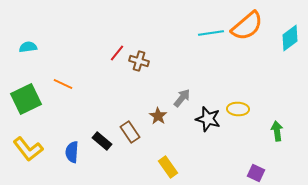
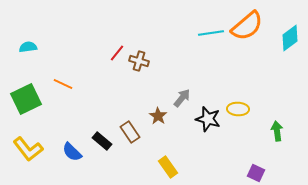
blue semicircle: rotated 50 degrees counterclockwise
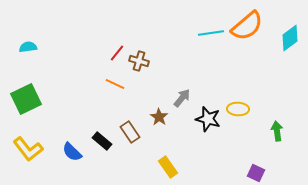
orange line: moved 52 px right
brown star: moved 1 px right, 1 px down
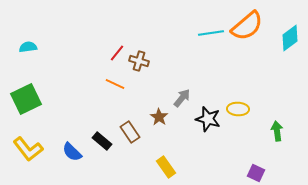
yellow rectangle: moved 2 px left
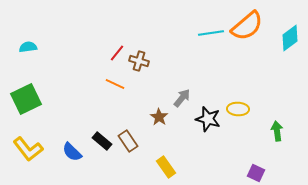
brown rectangle: moved 2 px left, 9 px down
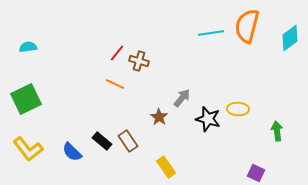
orange semicircle: rotated 144 degrees clockwise
